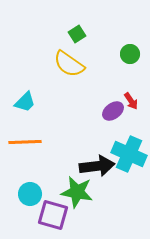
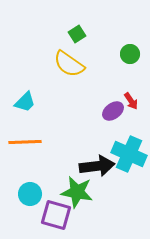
purple square: moved 3 px right
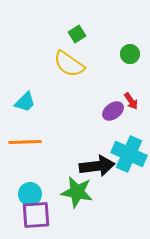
purple square: moved 20 px left; rotated 20 degrees counterclockwise
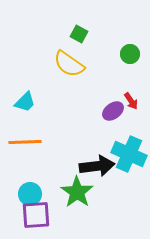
green square: moved 2 px right; rotated 30 degrees counterclockwise
green star: rotated 24 degrees clockwise
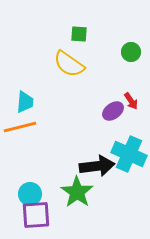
green square: rotated 24 degrees counterclockwise
green circle: moved 1 px right, 2 px up
cyan trapezoid: rotated 40 degrees counterclockwise
orange line: moved 5 px left, 15 px up; rotated 12 degrees counterclockwise
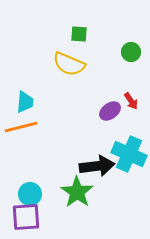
yellow semicircle: rotated 12 degrees counterclockwise
purple ellipse: moved 3 px left
orange line: moved 1 px right
purple square: moved 10 px left, 2 px down
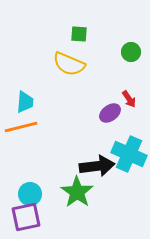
red arrow: moved 2 px left, 2 px up
purple ellipse: moved 2 px down
purple square: rotated 8 degrees counterclockwise
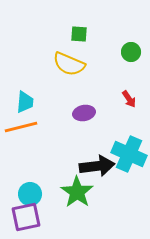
purple ellipse: moved 26 px left; rotated 25 degrees clockwise
